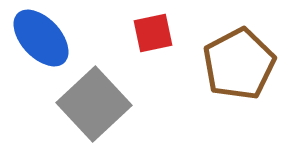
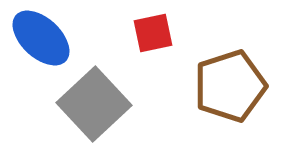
blue ellipse: rotated 4 degrees counterclockwise
brown pentagon: moved 9 px left, 22 px down; rotated 10 degrees clockwise
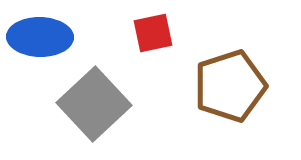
blue ellipse: moved 1 px left, 1 px up; rotated 42 degrees counterclockwise
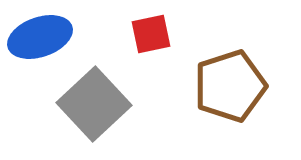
red square: moved 2 px left, 1 px down
blue ellipse: rotated 20 degrees counterclockwise
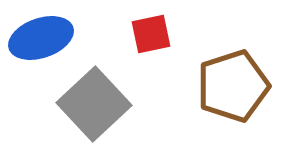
blue ellipse: moved 1 px right, 1 px down
brown pentagon: moved 3 px right
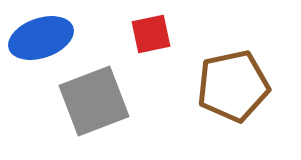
brown pentagon: rotated 6 degrees clockwise
gray square: moved 3 px up; rotated 22 degrees clockwise
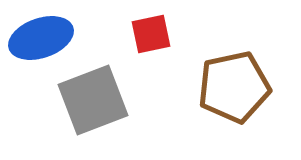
brown pentagon: moved 1 px right, 1 px down
gray square: moved 1 px left, 1 px up
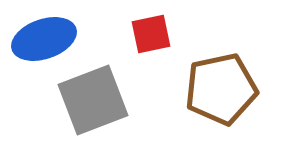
blue ellipse: moved 3 px right, 1 px down
brown pentagon: moved 13 px left, 2 px down
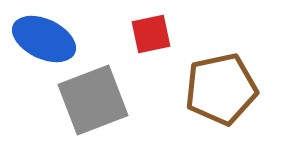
blue ellipse: rotated 44 degrees clockwise
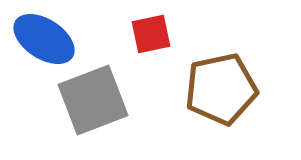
blue ellipse: rotated 8 degrees clockwise
